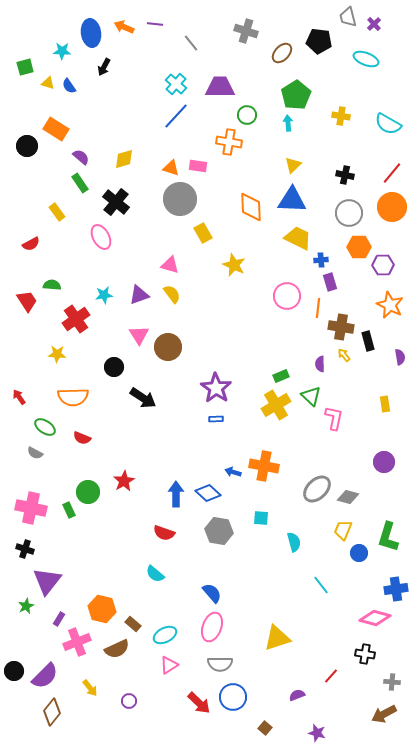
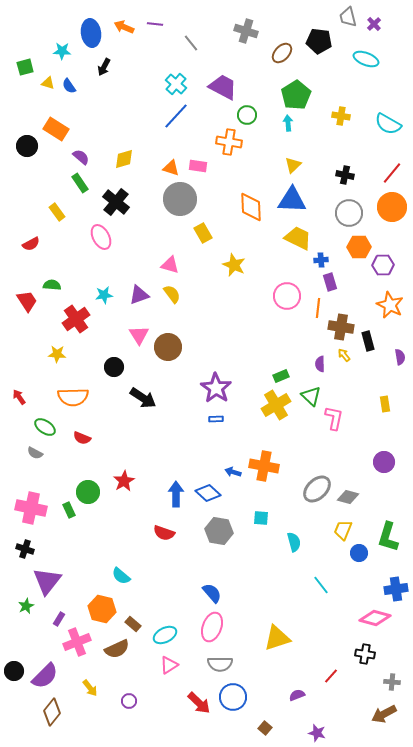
purple trapezoid at (220, 87): moved 3 px right; rotated 28 degrees clockwise
cyan semicircle at (155, 574): moved 34 px left, 2 px down
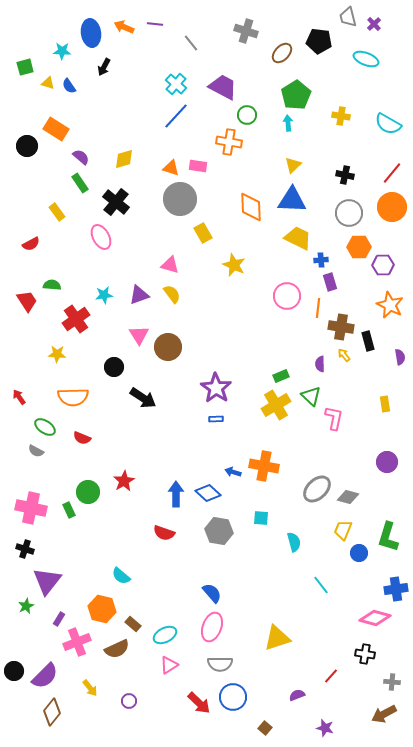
gray semicircle at (35, 453): moved 1 px right, 2 px up
purple circle at (384, 462): moved 3 px right
purple star at (317, 733): moved 8 px right, 5 px up
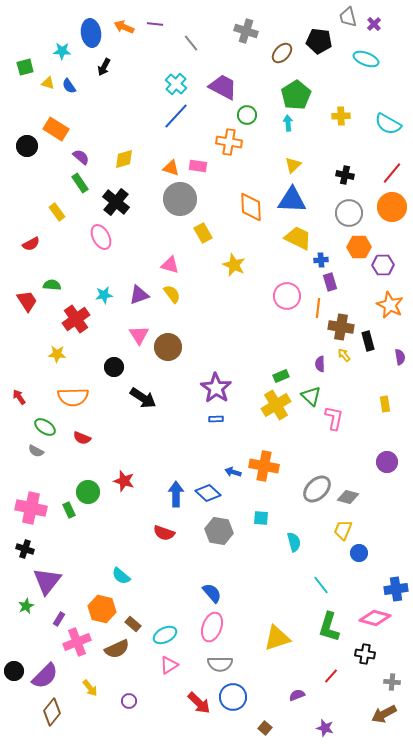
yellow cross at (341, 116): rotated 12 degrees counterclockwise
red star at (124, 481): rotated 25 degrees counterclockwise
green L-shape at (388, 537): moved 59 px left, 90 px down
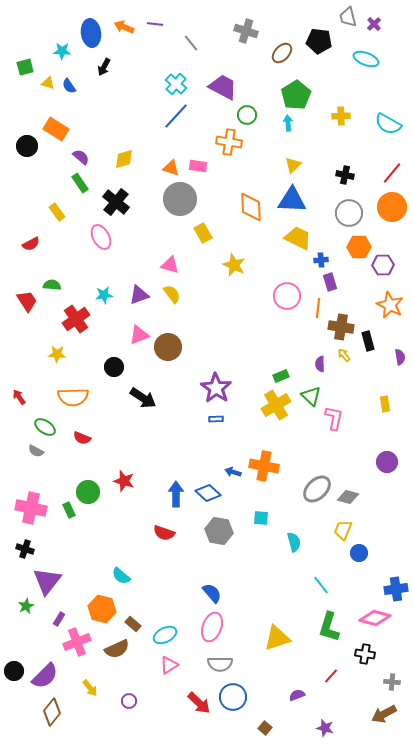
pink triangle at (139, 335): rotated 40 degrees clockwise
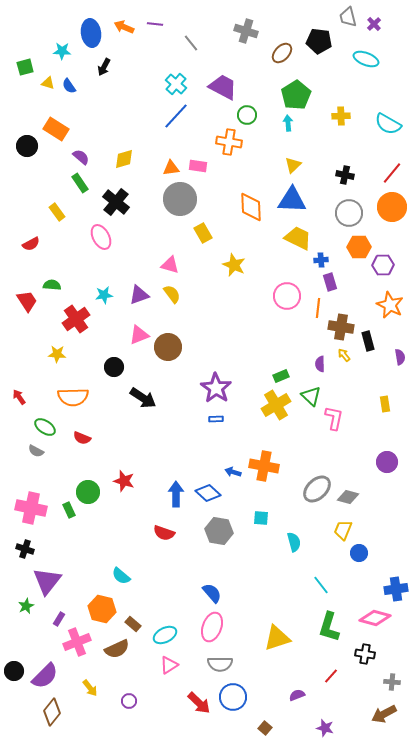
orange triangle at (171, 168): rotated 24 degrees counterclockwise
